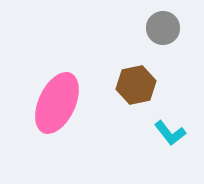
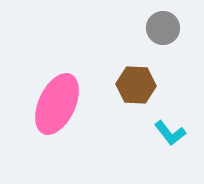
brown hexagon: rotated 15 degrees clockwise
pink ellipse: moved 1 px down
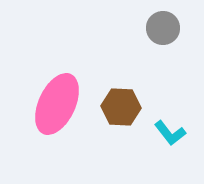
brown hexagon: moved 15 px left, 22 px down
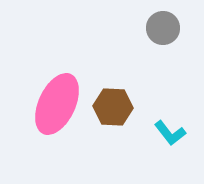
brown hexagon: moved 8 px left
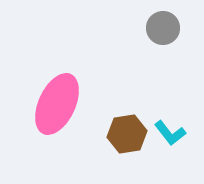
brown hexagon: moved 14 px right, 27 px down; rotated 12 degrees counterclockwise
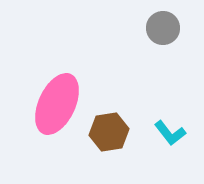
brown hexagon: moved 18 px left, 2 px up
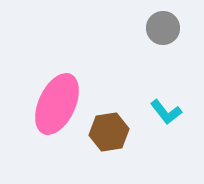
cyan L-shape: moved 4 px left, 21 px up
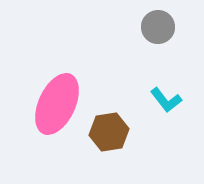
gray circle: moved 5 px left, 1 px up
cyan L-shape: moved 12 px up
